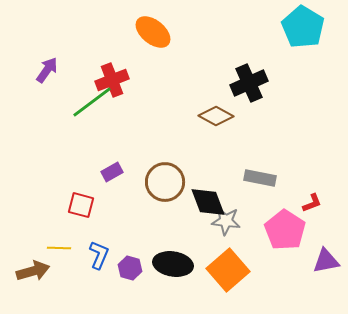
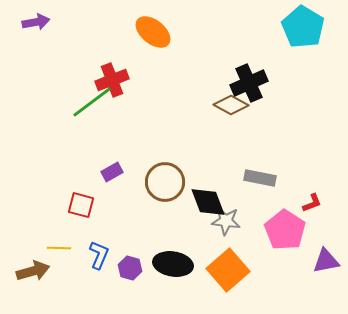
purple arrow: moved 11 px left, 48 px up; rotated 44 degrees clockwise
brown diamond: moved 15 px right, 11 px up
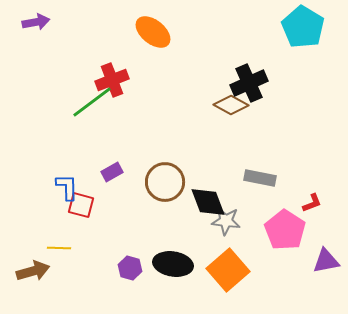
blue L-shape: moved 32 px left, 68 px up; rotated 24 degrees counterclockwise
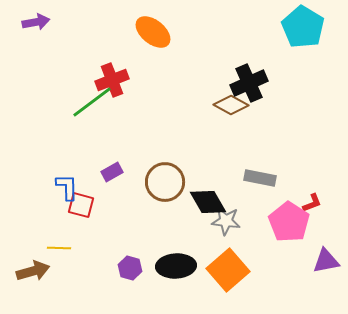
black diamond: rotated 9 degrees counterclockwise
pink pentagon: moved 4 px right, 8 px up
black ellipse: moved 3 px right, 2 px down; rotated 12 degrees counterclockwise
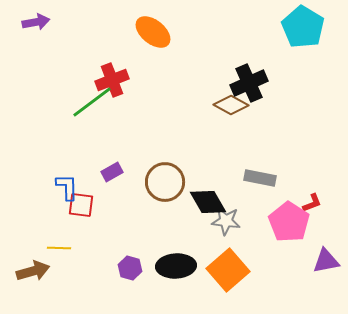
red square: rotated 8 degrees counterclockwise
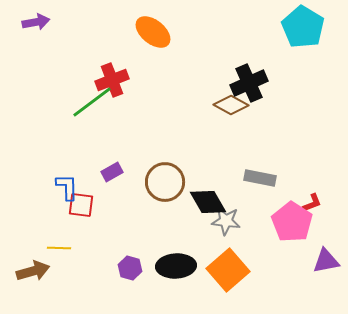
pink pentagon: moved 3 px right
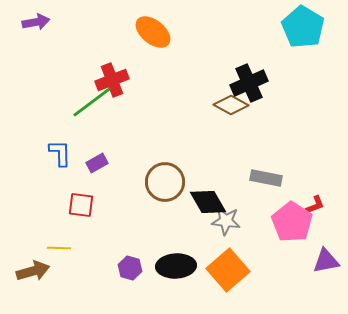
purple rectangle: moved 15 px left, 9 px up
gray rectangle: moved 6 px right
blue L-shape: moved 7 px left, 34 px up
red L-shape: moved 3 px right, 2 px down
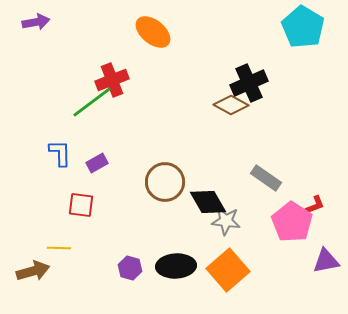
gray rectangle: rotated 24 degrees clockwise
